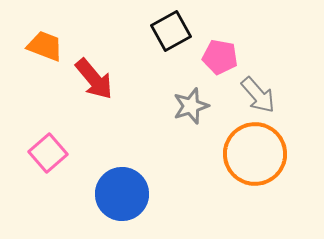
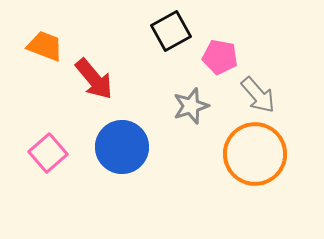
blue circle: moved 47 px up
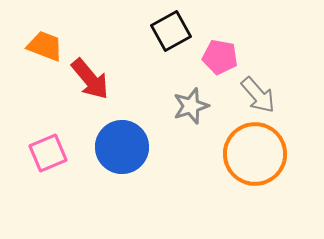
red arrow: moved 4 px left
pink square: rotated 18 degrees clockwise
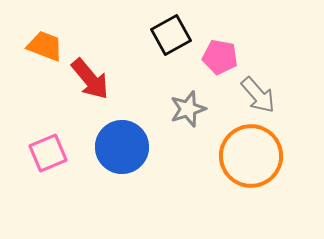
black square: moved 4 px down
gray star: moved 3 px left, 3 px down
orange circle: moved 4 px left, 2 px down
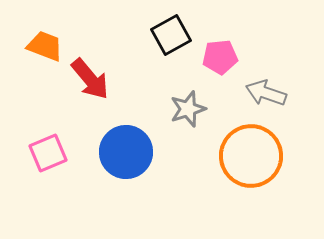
pink pentagon: rotated 16 degrees counterclockwise
gray arrow: moved 8 px right, 2 px up; rotated 150 degrees clockwise
blue circle: moved 4 px right, 5 px down
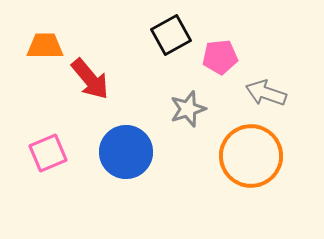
orange trapezoid: rotated 21 degrees counterclockwise
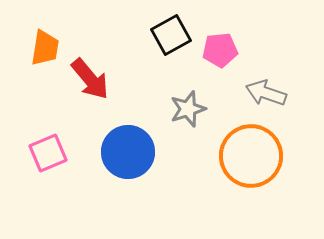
orange trapezoid: moved 2 px down; rotated 99 degrees clockwise
pink pentagon: moved 7 px up
blue circle: moved 2 px right
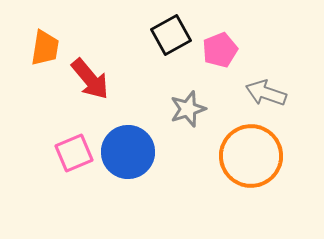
pink pentagon: rotated 16 degrees counterclockwise
pink square: moved 26 px right
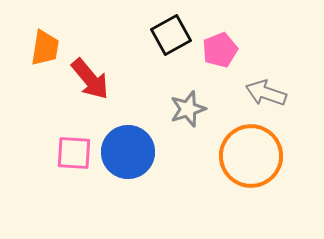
pink square: rotated 27 degrees clockwise
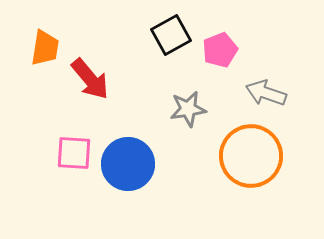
gray star: rotated 9 degrees clockwise
blue circle: moved 12 px down
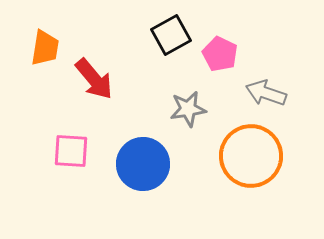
pink pentagon: moved 4 px down; rotated 24 degrees counterclockwise
red arrow: moved 4 px right
pink square: moved 3 px left, 2 px up
blue circle: moved 15 px right
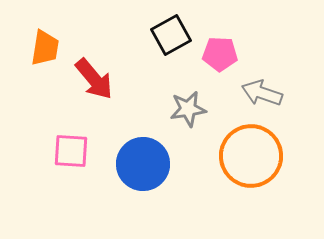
pink pentagon: rotated 24 degrees counterclockwise
gray arrow: moved 4 px left
